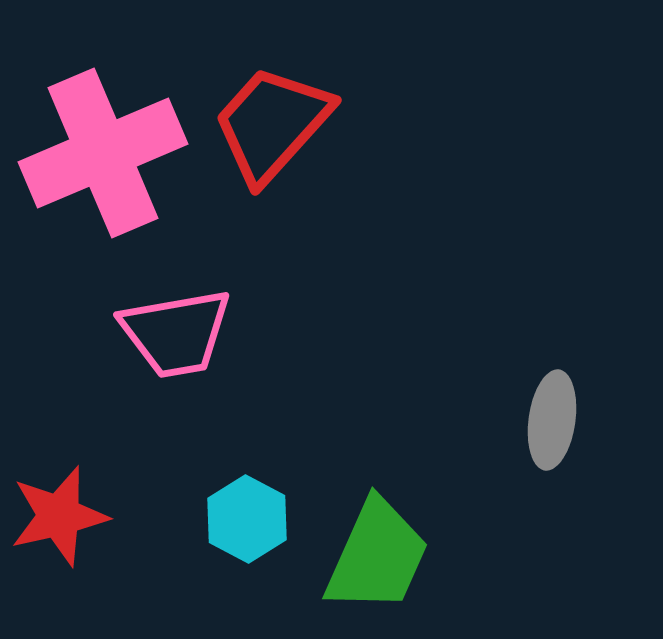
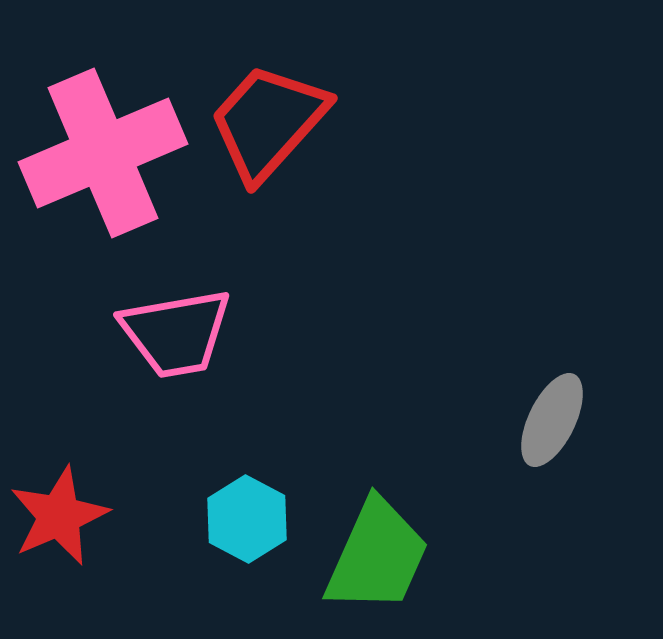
red trapezoid: moved 4 px left, 2 px up
gray ellipse: rotated 18 degrees clockwise
red star: rotated 10 degrees counterclockwise
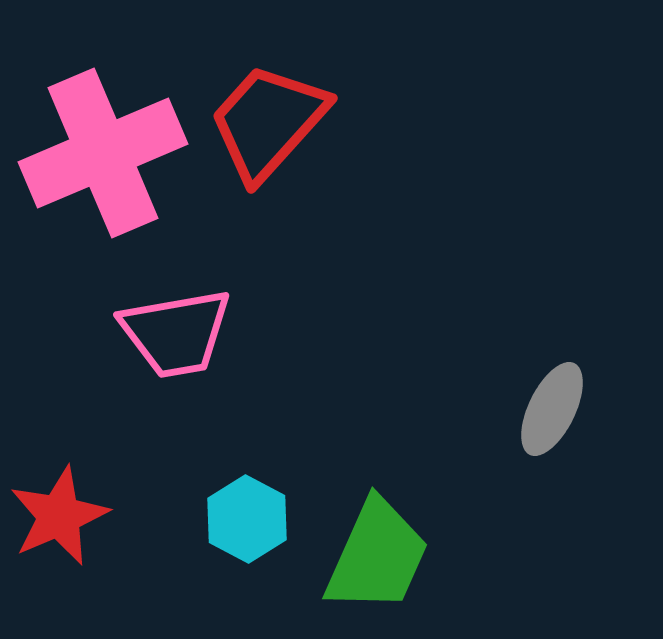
gray ellipse: moved 11 px up
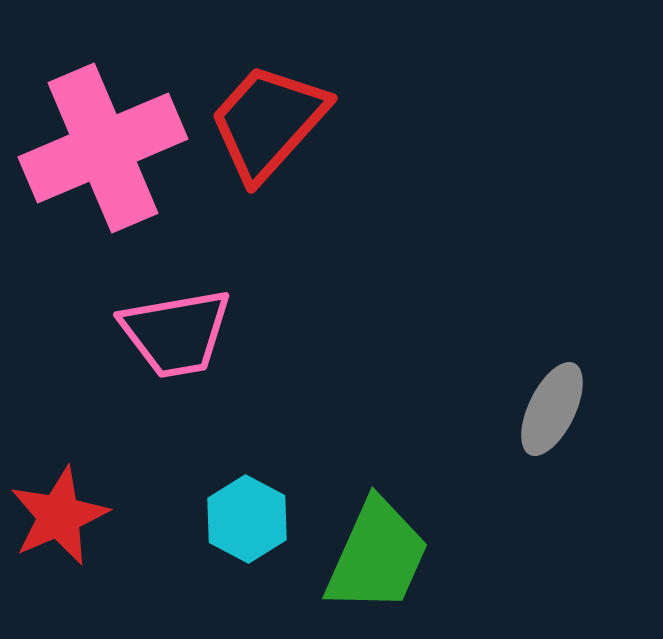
pink cross: moved 5 px up
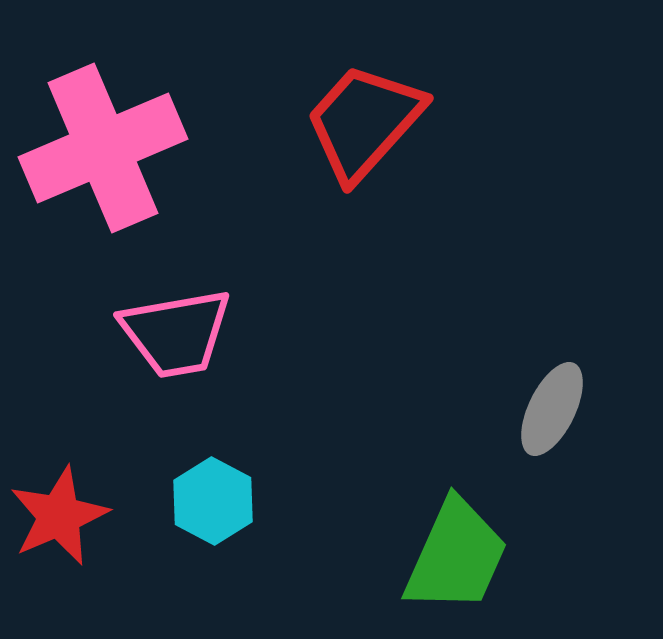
red trapezoid: moved 96 px right
cyan hexagon: moved 34 px left, 18 px up
green trapezoid: moved 79 px right
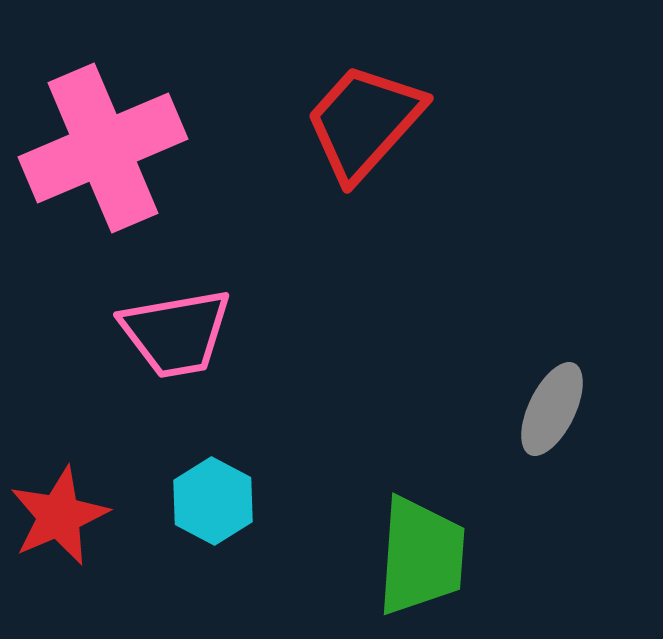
green trapezoid: moved 35 px left; rotated 20 degrees counterclockwise
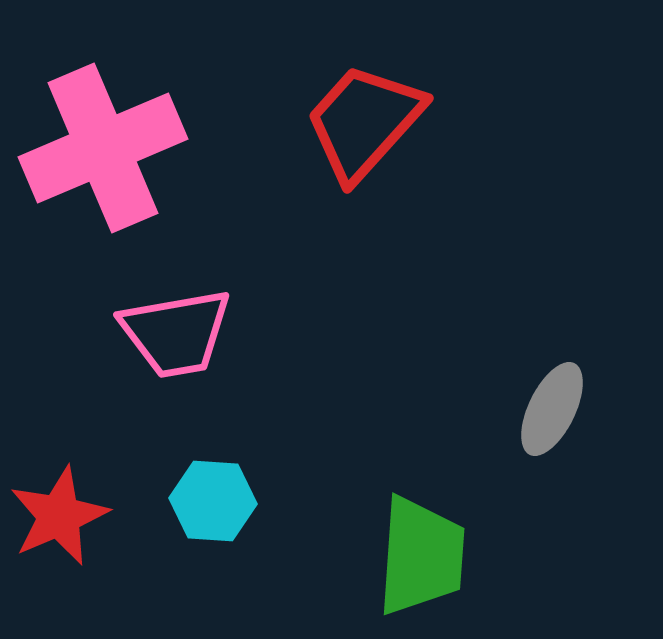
cyan hexagon: rotated 24 degrees counterclockwise
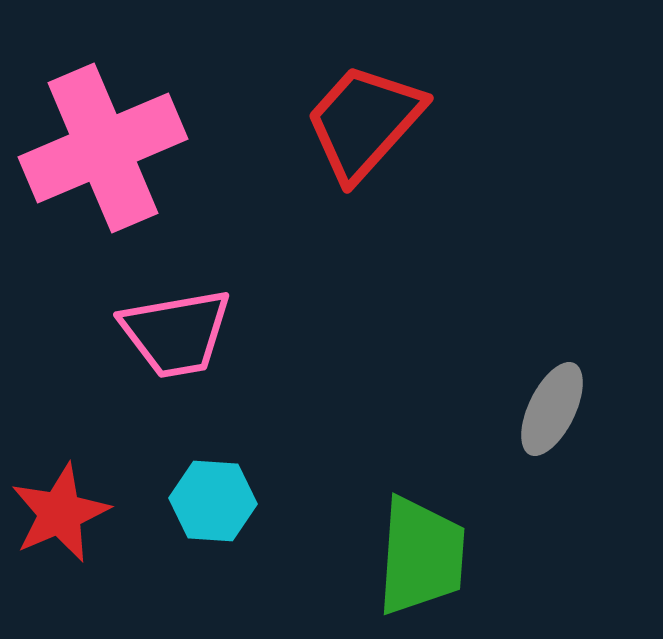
red star: moved 1 px right, 3 px up
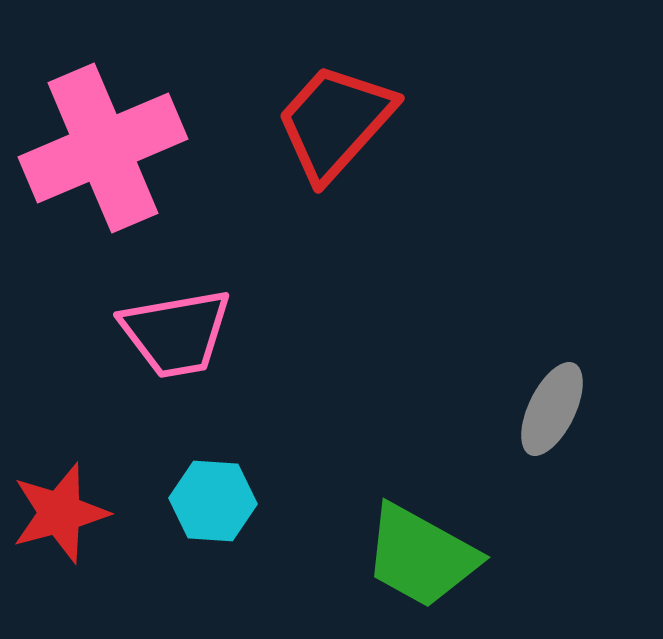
red trapezoid: moved 29 px left
red star: rotated 8 degrees clockwise
green trapezoid: rotated 115 degrees clockwise
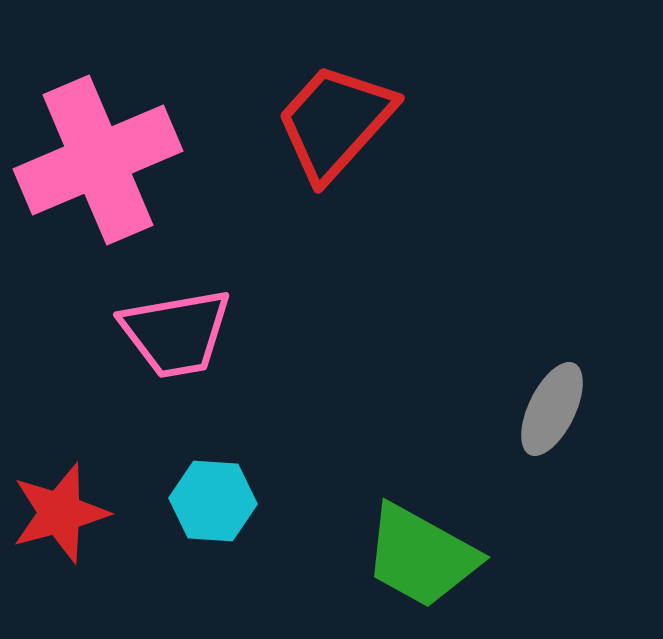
pink cross: moved 5 px left, 12 px down
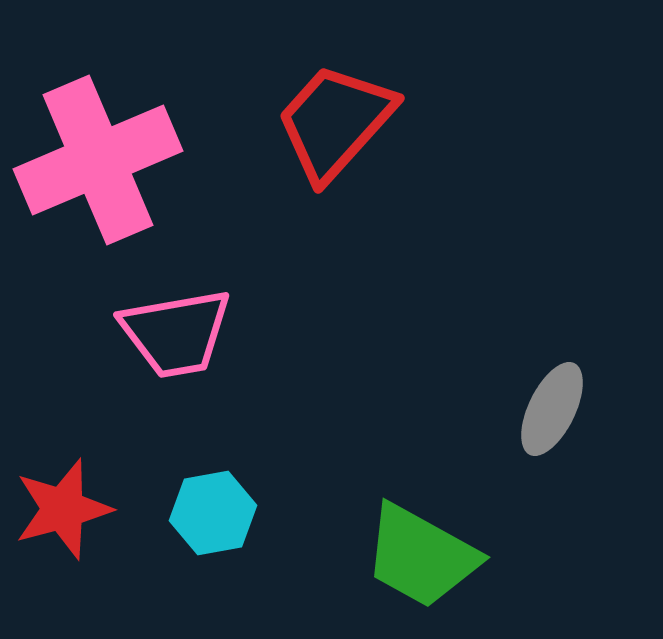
cyan hexagon: moved 12 px down; rotated 14 degrees counterclockwise
red star: moved 3 px right, 4 px up
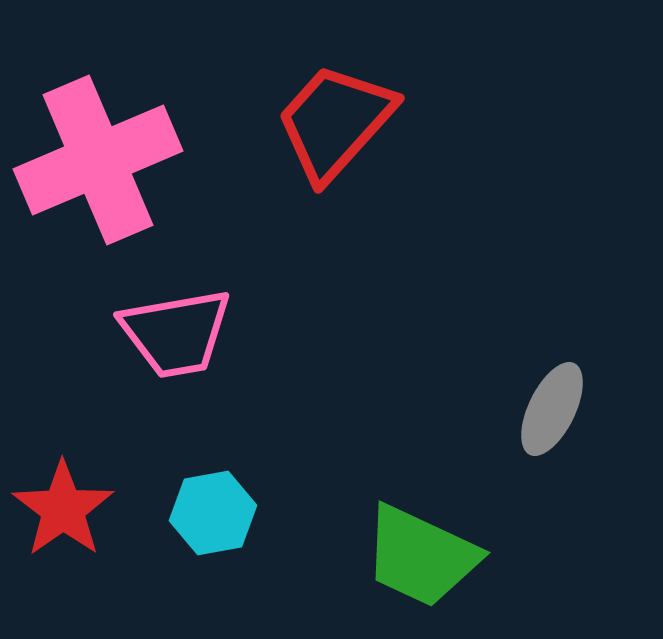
red star: rotated 20 degrees counterclockwise
green trapezoid: rotated 4 degrees counterclockwise
